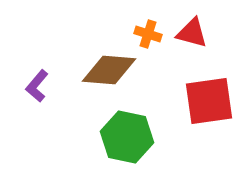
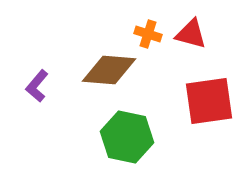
red triangle: moved 1 px left, 1 px down
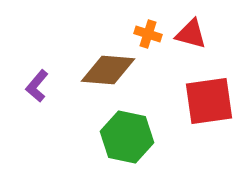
brown diamond: moved 1 px left
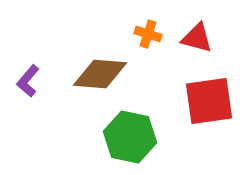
red triangle: moved 6 px right, 4 px down
brown diamond: moved 8 px left, 4 px down
purple L-shape: moved 9 px left, 5 px up
green hexagon: moved 3 px right
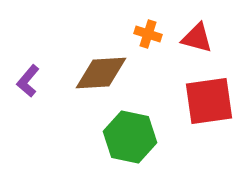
brown diamond: moved 1 px right, 1 px up; rotated 8 degrees counterclockwise
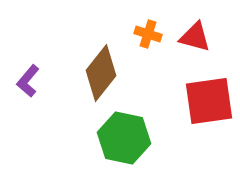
red triangle: moved 2 px left, 1 px up
brown diamond: rotated 48 degrees counterclockwise
green hexagon: moved 6 px left, 1 px down
